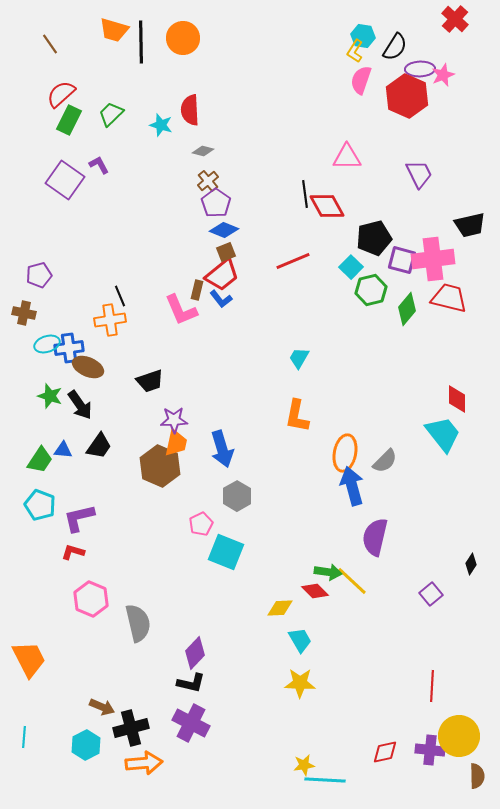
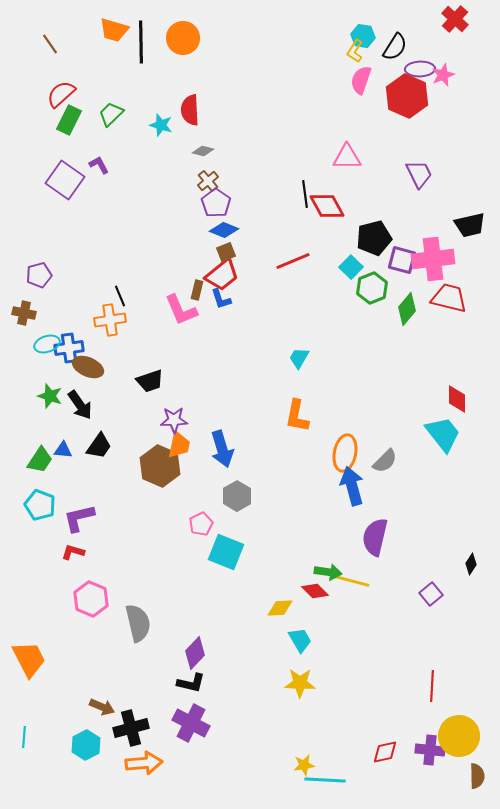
green hexagon at (371, 290): moved 1 px right, 2 px up; rotated 8 degrees counterclockwise
blue L-shape at (221, 299): rotated 20 degrees clockwise
orange trapezoid at (176, 443): moved 3 px right, 2 px down
yellow line at (352, 581): rotated 28 degrees counterclockwise
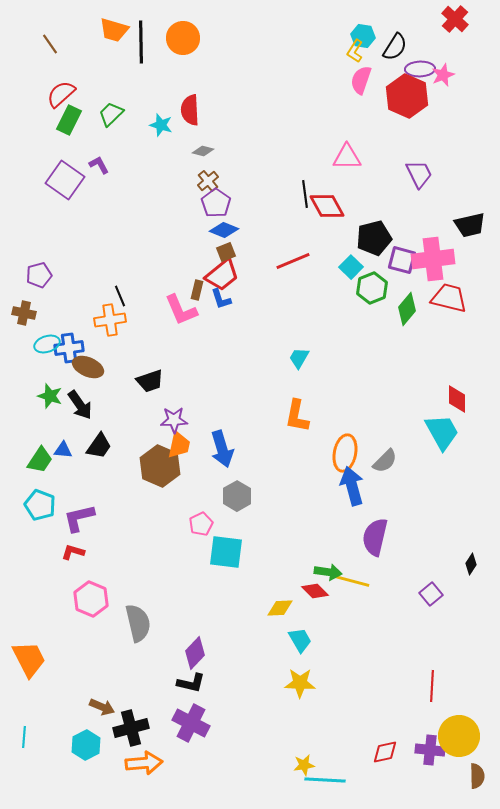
cyan trapezoid at (443, 434): moved 1 px left, 2 px up; rotated 9 degrees clockwise
cyan square at (226, 552): rotated 15 degrees counterclockwise
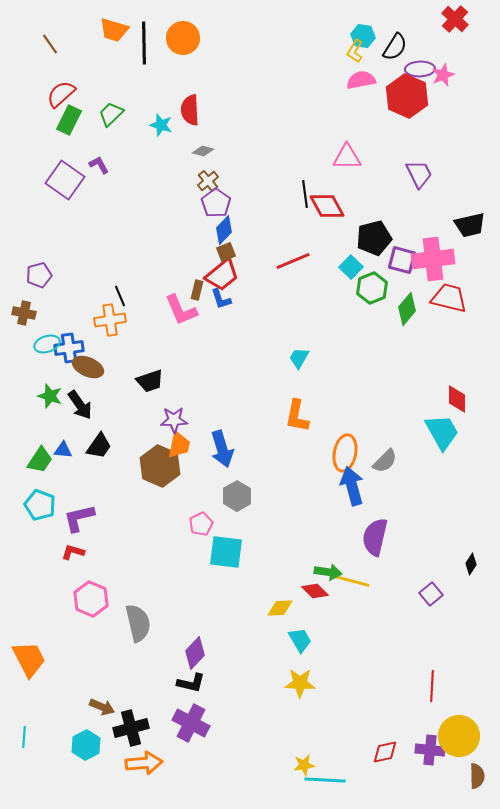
black line at (141, 42): moved 3 px right, 1 px down
pink semicircle at (361, 80): rotated 60 degrees clockwise
blue diamond at (224, 230): rotated 68 degrees counterclockwise
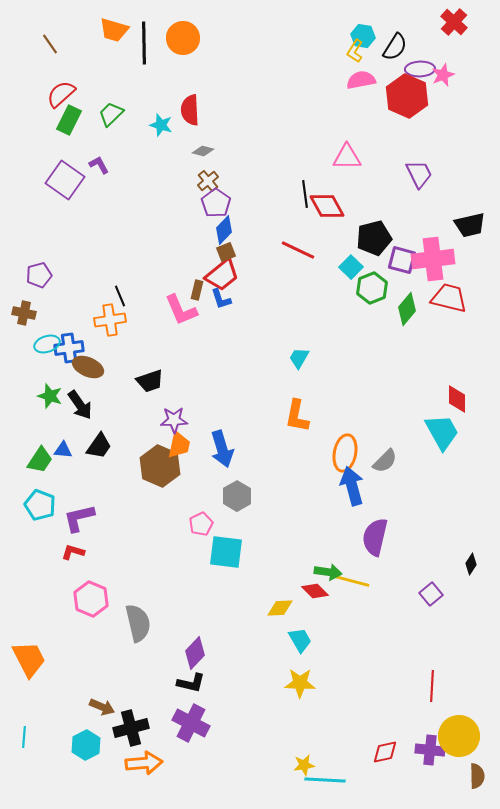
red cross at (455, 19): moved 1 px left, 3 px down
red line at (293, 261): moved 5 px right, 11 px up; rotated 48 degrees clockwise
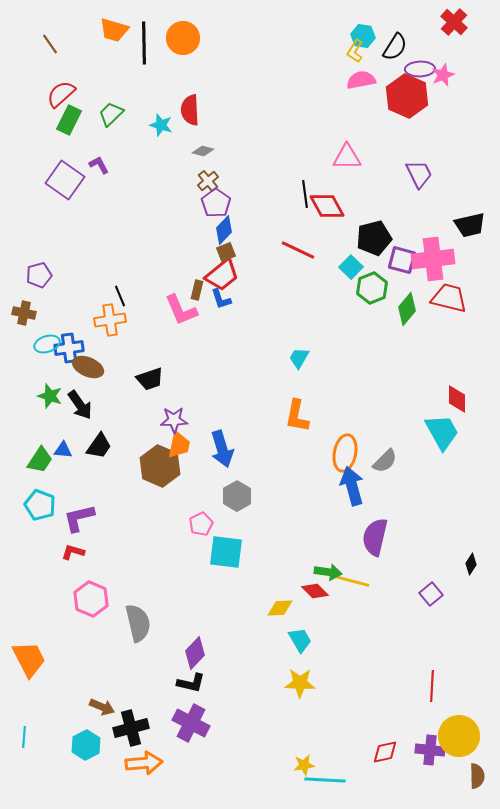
black trapezoid at (150, 381): moved 2 px up
